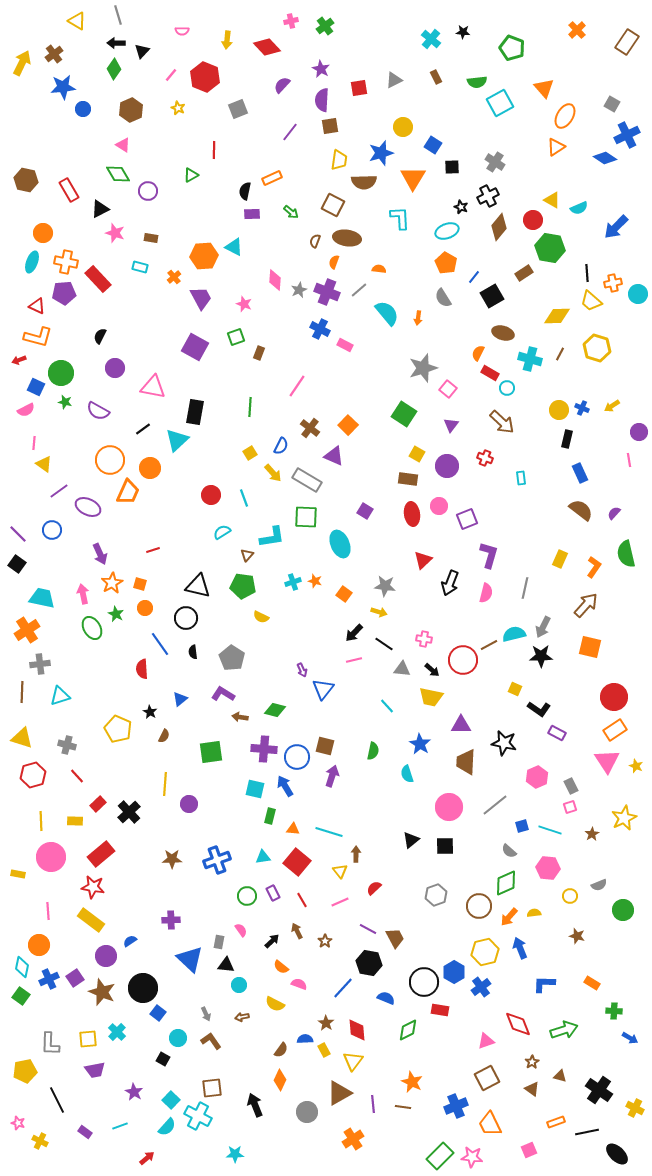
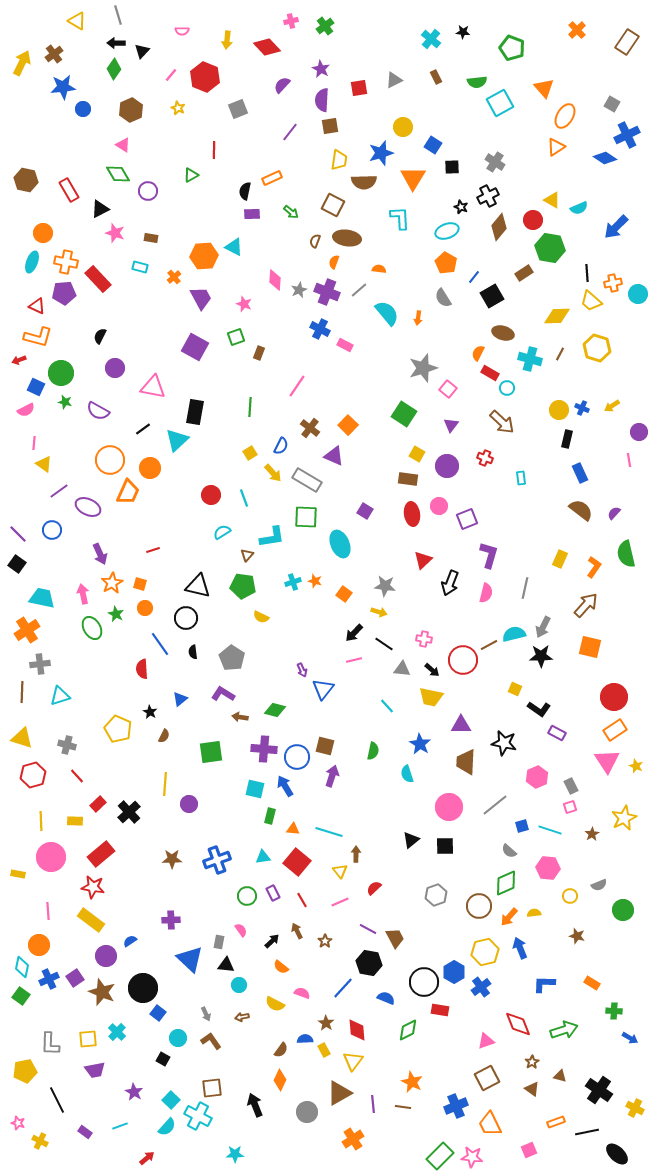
pink semicircle at (299, 984): moved 3 px right, 9 px down
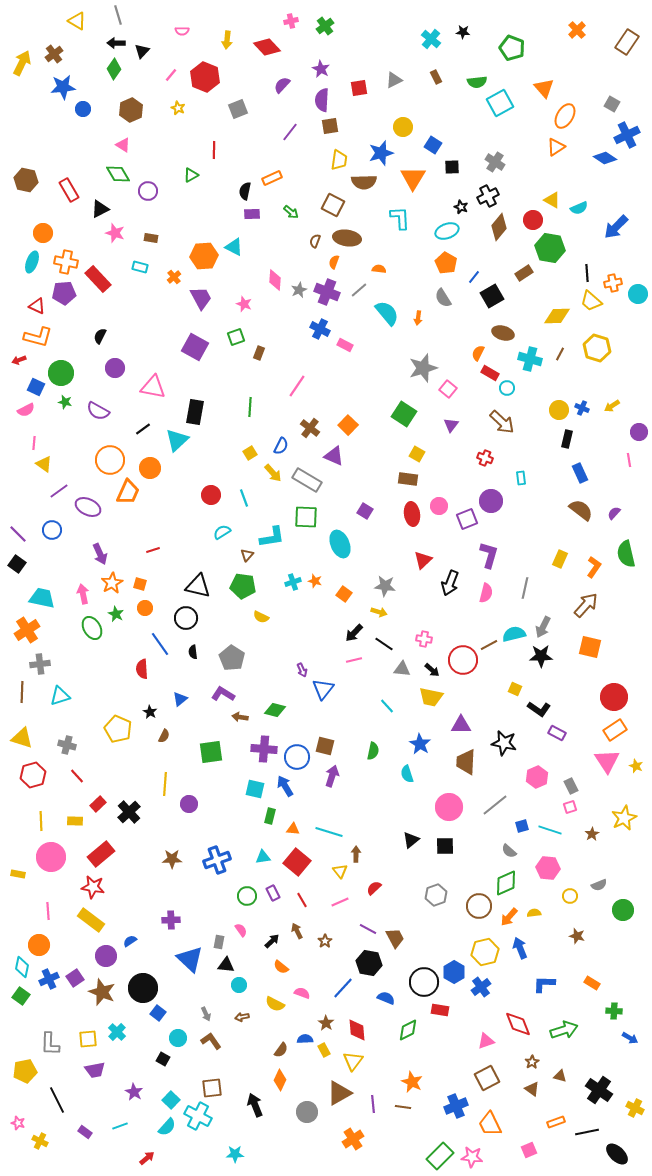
purple circle at (447, 466): moved 44 px right, 35 px down
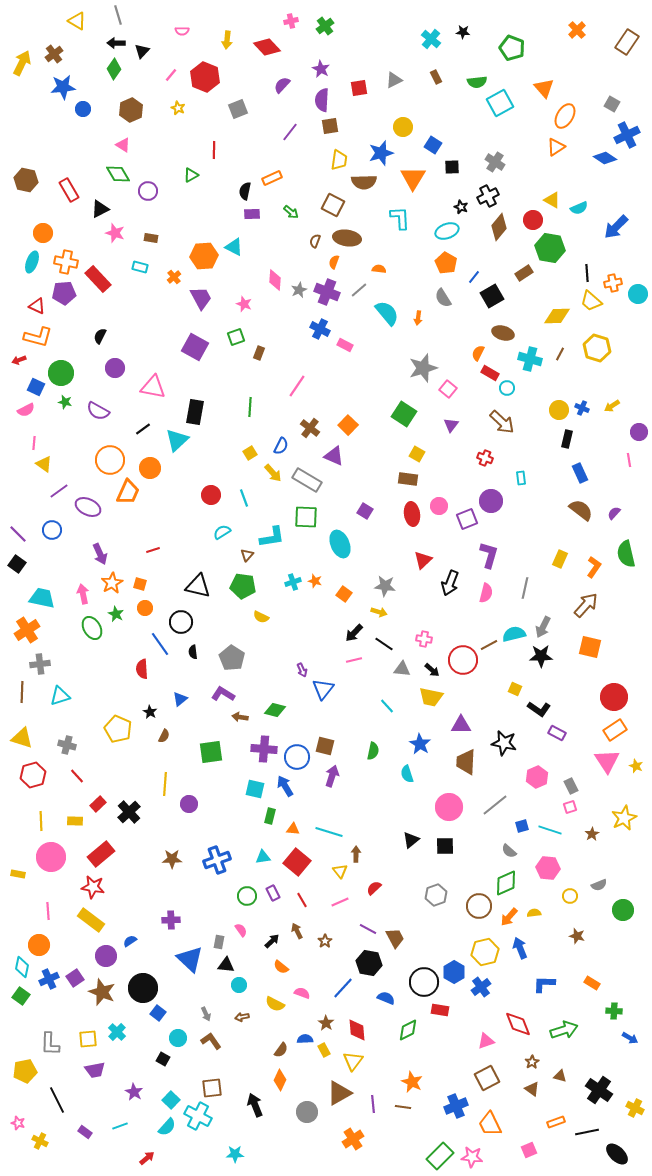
black circle at (186, 618): moved 5 px left, 4 px down
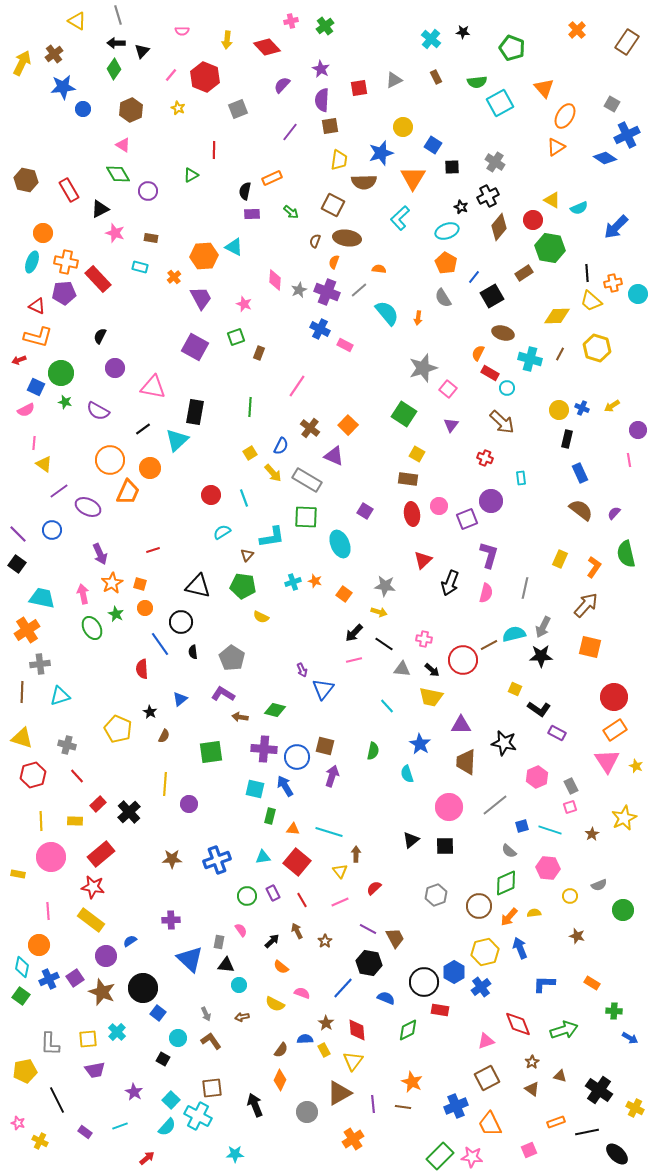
cyan L-shape at (400, 218): rotated 130 degrees counterclockwise
purple circle at (639, 432): moved 1 px left, 2 px up
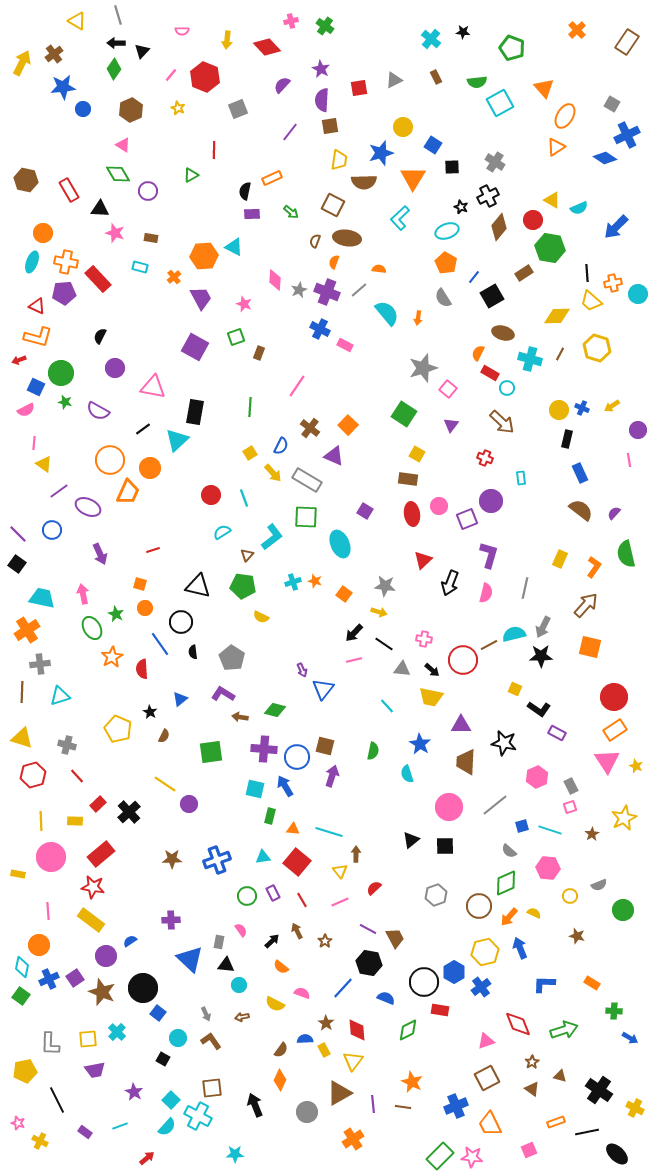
green cross at (325, 26): rotated 18 degrees counterclockwise
black triangle at (100, 209): rotated 30 degrees clockwise
cyan L-shape at (272, 537): rotated 28 degrees counterclockwise
orange star at (112, 583): moved 74 px down
yellow line at (165, 784): rotated 60 degrees counterclockwise
yellow semicircle at (534, 913): rotated 32 degrees clockwise
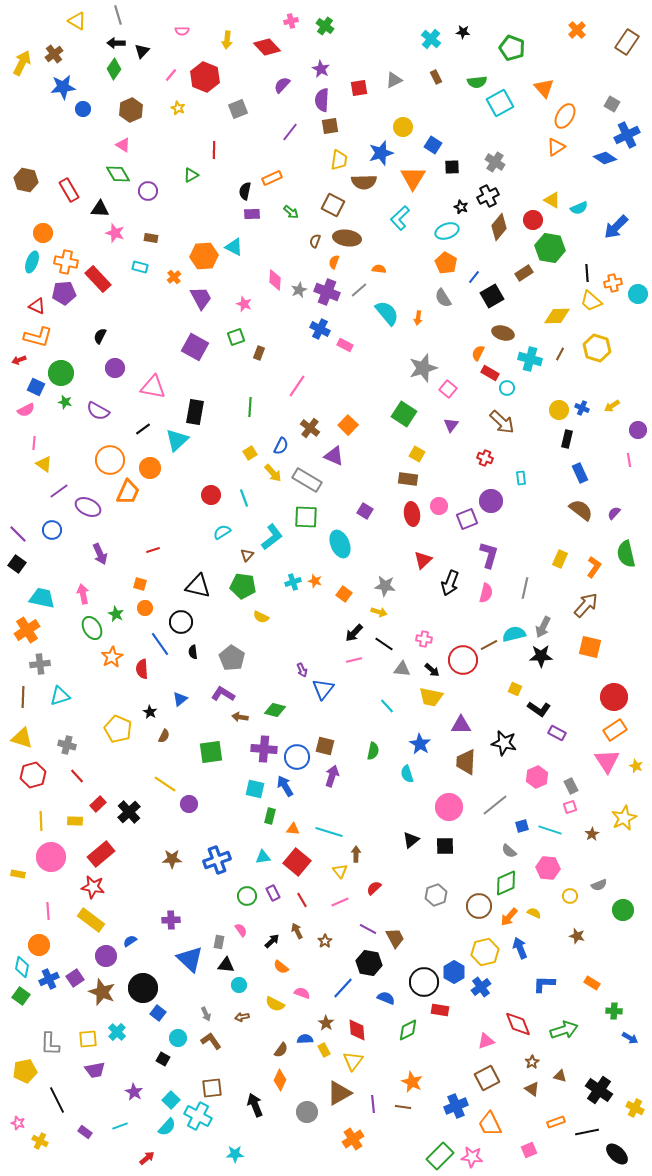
brown line at (22, 692): moved 1 px right, 5 px down
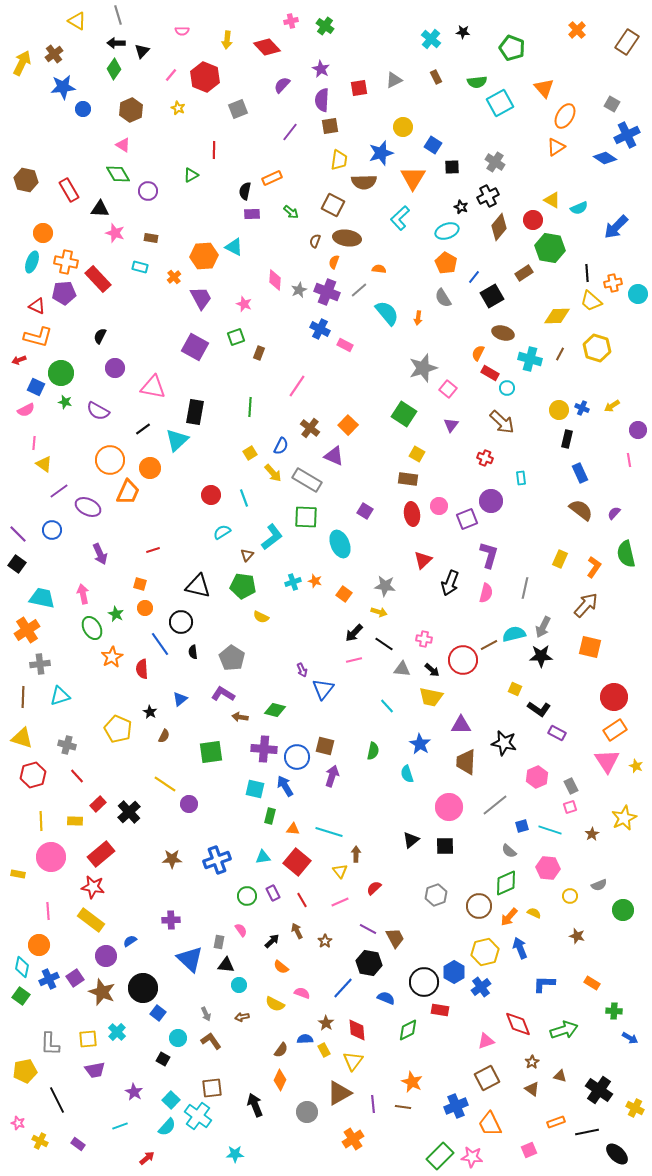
cyan cross at (198, 1116): rotated 8 degrees clockwise
purple rectangle at (85, 1132): moved 7 px left, 12 px down
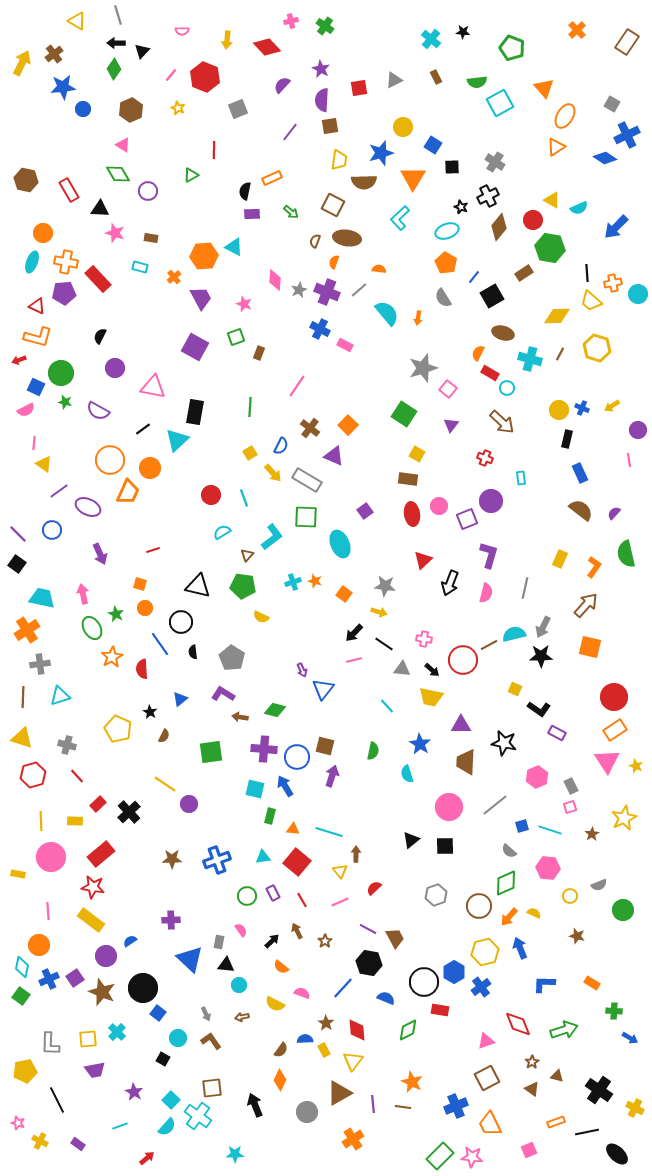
purple square at (365, 511): rotated 21 degrees clockwise
brown triangle at (560, 1076): moved 3 px left
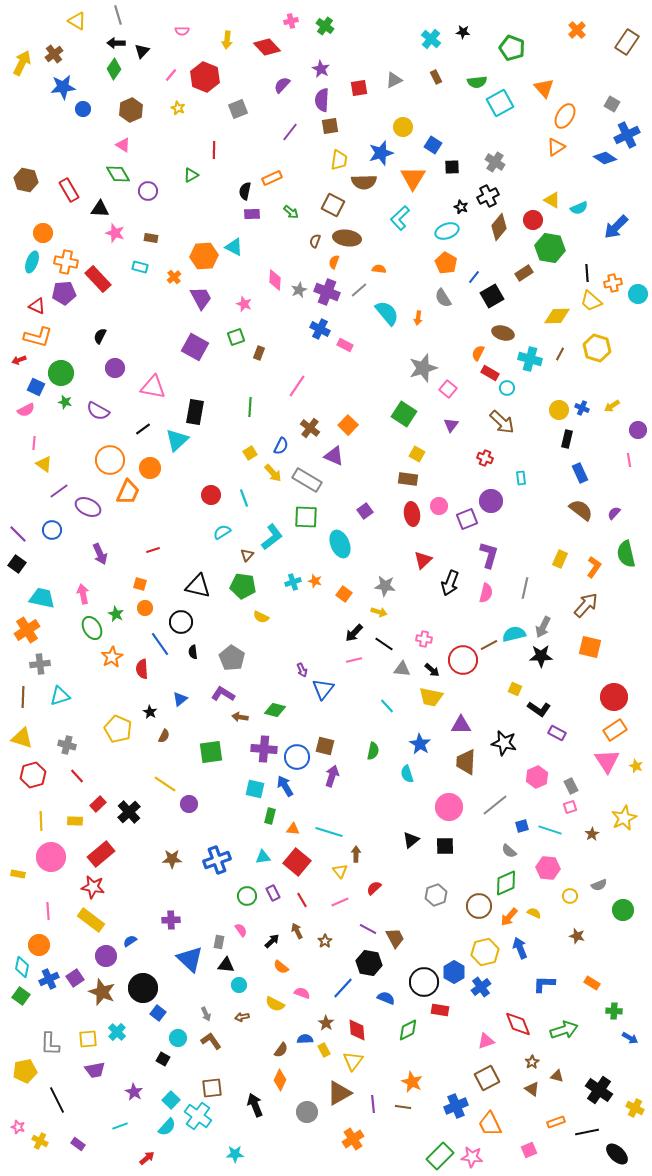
pink star at (18, 1123): moved 4 px down
